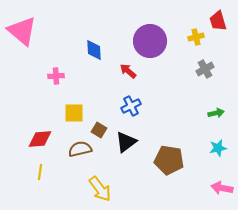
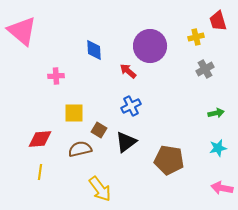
purple circle: moved 5 px down
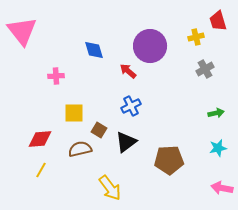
pink triangle: rotated 12 degrees clockwise
blue diamond: rotated 15 degrees counterclockwise
brown pentagon: rotated 12 degrees counterclockwise
yellow line: moved 1 px right, 2 px up; rotated 21 degrees clockwise
yellow arrow: moved 10 px right, 1 px up
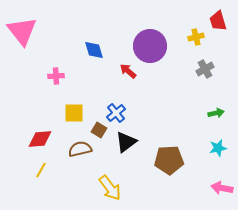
blue cross: moved 15 px left, 7 px down; rotated 12 degrees counterclockwise
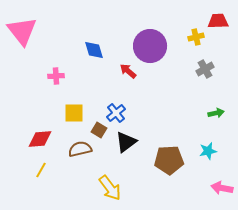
red trapezoid: rotated 105 degrees clockwise
cyan star: moved 10 px left, 3 px down
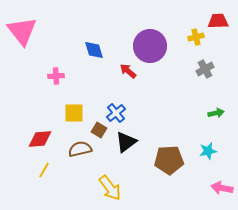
yellow line: moved 3 px right
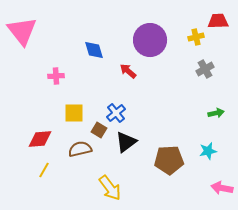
purple circle: moved 6 px up
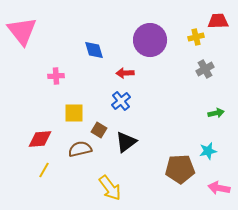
red arrow: moved 3 px left, 2 px down; rotated 42 degrees counterclockwise
blue cross: moved 5 px right, 12 px up
brown pentagon: moved 11 px right, 9 px down
pink arrow: moved 3 px left
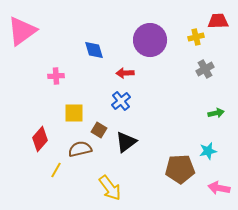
pink triangle: rotated 32 degrees clockwise
red diamond: rotated 45 degrees counterclockwise
yellow line: moved 12 px right
